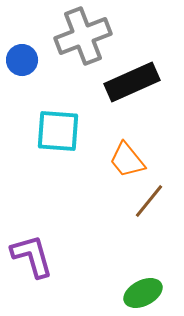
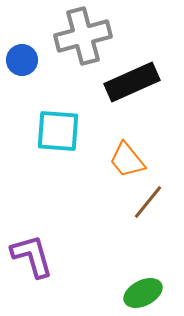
gray cross: rotated 6 degrees clockwise
brown line: moved 1 px left, 1 px down
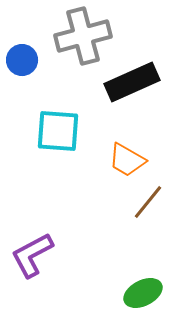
orange trapezoid: rotated 21 degrees counterclockwise
purple L-shape: moved 1 px up; rotated 102 degrees counterclockwise
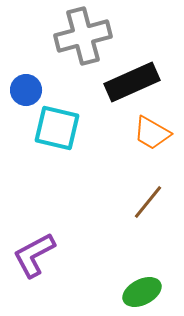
blue circle: moved 4 px right, 30 px down
cyan square: moved 1 px left, 3 px up; rotated 9 degrees clockwise
orange trapezoid: moved 25 px right, 27 px up
purple L-shape: moved 2 px right
green ellipse: moved 1 px left, 1 px up
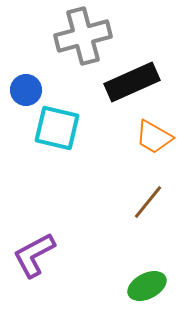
orange trapezoid: moved 2 px right, 4 px down
green ellipse: moved 5 px right, 6 px up
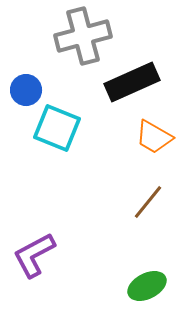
cyan square: rotated 9 degrees clockwise
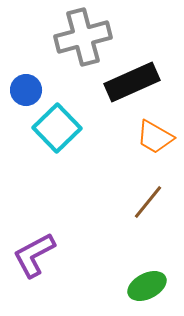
gray cross: moved 1 px down
cyan square: rotated 24 degrees clockwise
orange trapezoid: moved 1 px right
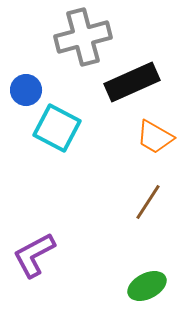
cyan square: rotated 18 degrees counterclockwise
brown line: rotated 6 degrees counterclockwise
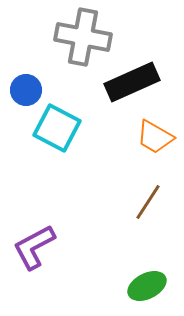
gray cross: rotated 26 degrees clockwise
purple L-shape: moved 8 px up
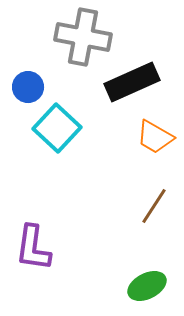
blue circle: moved 2 px right, 3 px up
cyan square: rotated 15 degrees clockwise
brown line: moved 6 px right, 4 px down
purple L-shape: moved 1 px left, 1 px down; rotated 54 degrees counterclockwise
